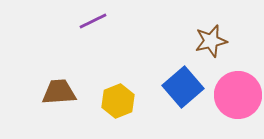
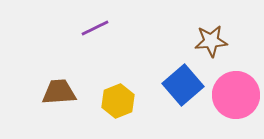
purple line: moved 2 px right, 7 px down
brown star: rotated 8 degrees clockwise
blue square: moved 2 px up
pink circle: moved 2 px left
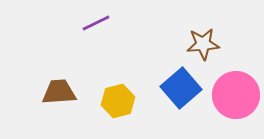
purple line: moved 1 px right, 5 px up
brown star: moved 8 px left, 3 px down
blue square: moved 2 px left, 3 px down
yellow hexagon: rotated 8 degrees clockwise
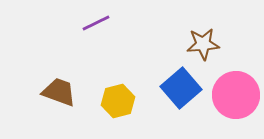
brown trapezoid: rotated 24 degrees clockwise
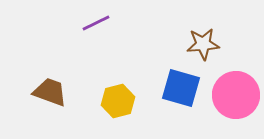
blue square: rotated 33 degrees counterclockwise
brown trapezoid: moved 9 px left
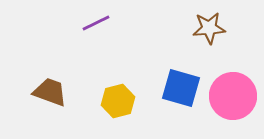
brown star: moved 6 px right, 16 px up
pink circle: moved 3 px left, 1 px down
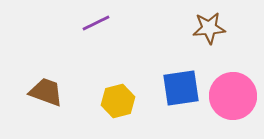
blue square: rotated 24 degrees counterclockwise
brown trapezoid: moved 4 px left
